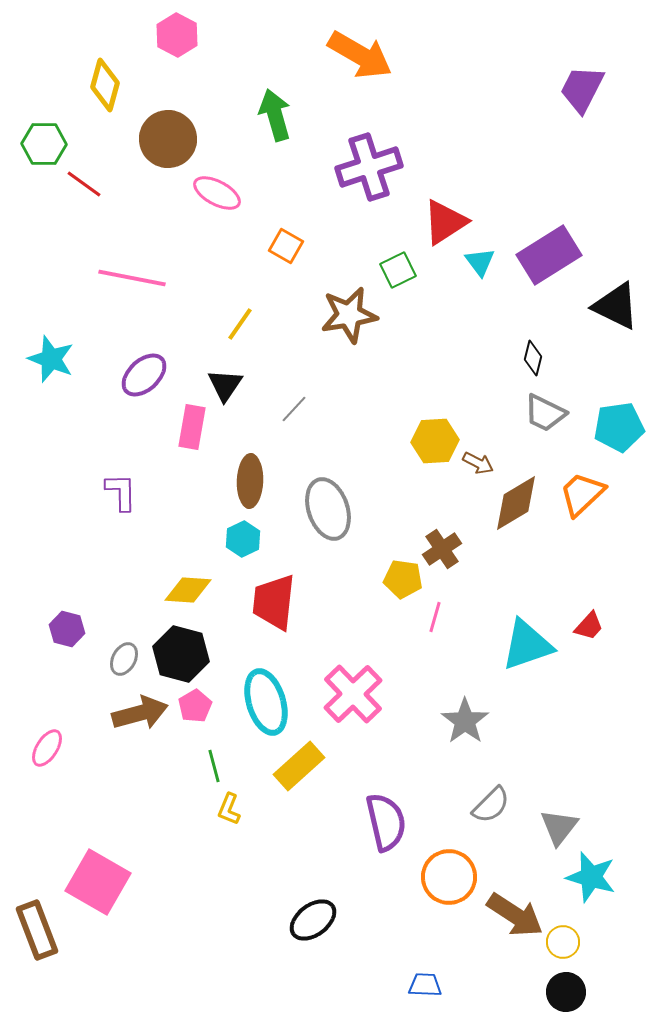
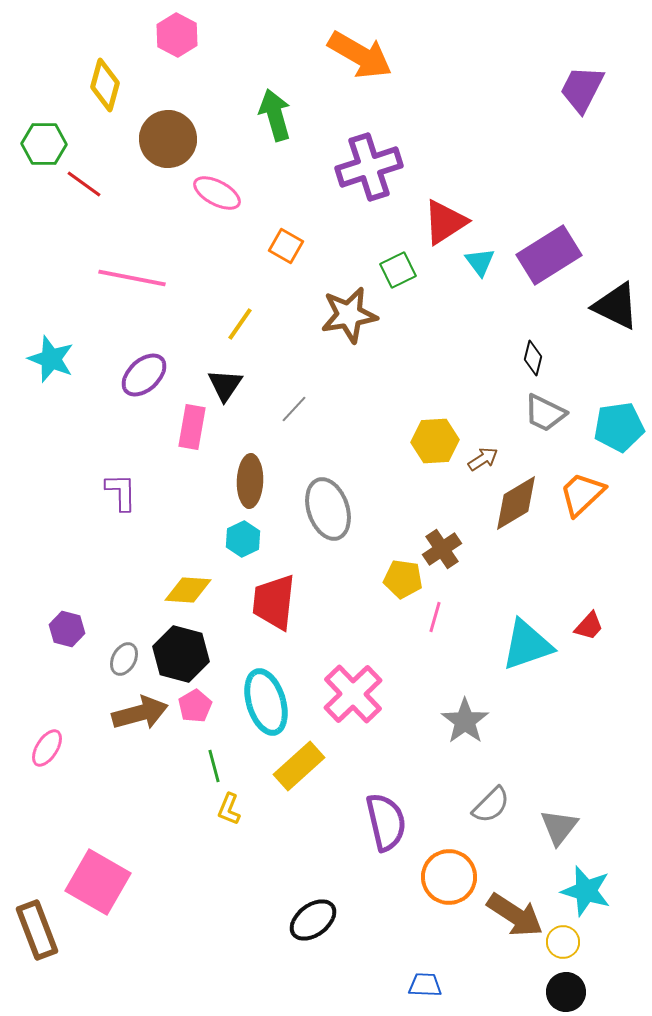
brown arrow at (478, 463): moved 5 px right, 4 px up; rotated 60 degrees counterclockwise
cyan star at (591, 877): moved 5 px left, 14 px down
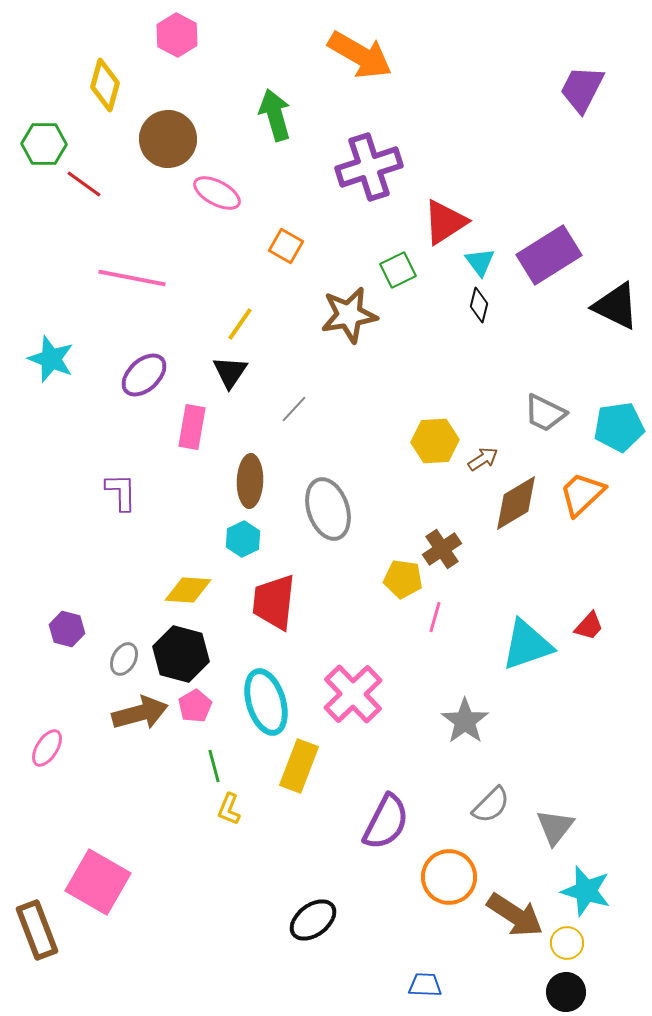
black diamond at (533, 358): moved 54 px left, 53 px up
black triangle at (225, 385): moved 5 px right, 13 px up
yellow rectangle at (299, 766): rotated 27 degrees counterclockwise
purple semicircle at (386, 822): rotated 40 degrees clockwise
gray triangle at (559, 827): moved 4 px left
yellow circle at (563, 942): moved 4 px right, 1 px down
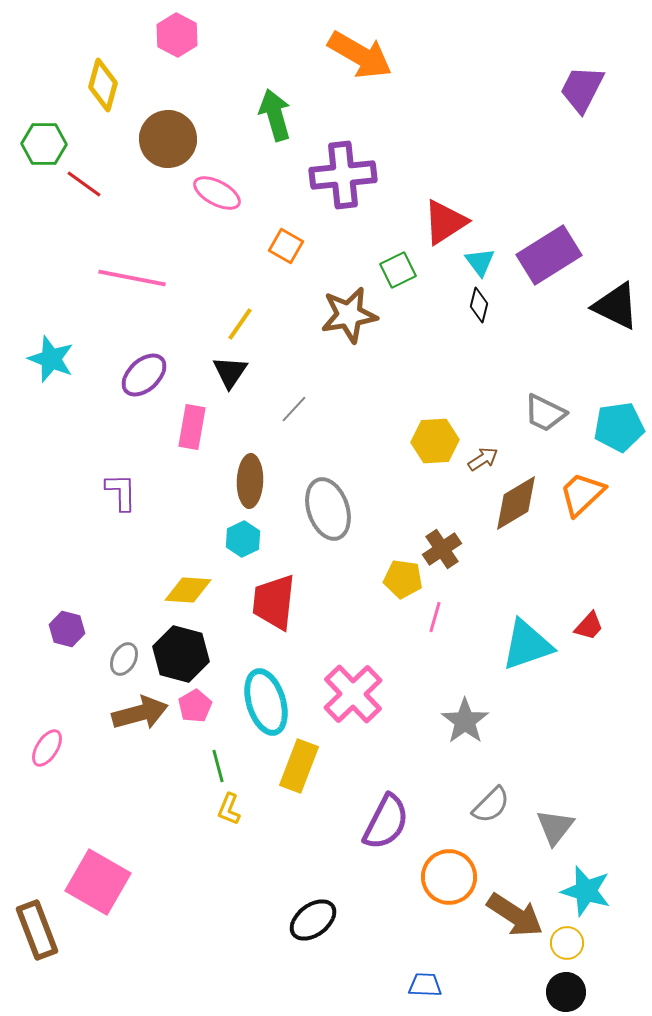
yellow diamond at (105, 85): moved 2 px left
purple cross at (369, 167): moved 26 px left, 8 px down; rotated 12 degrees clockwise
green line at (214, 766): moved 4 px right
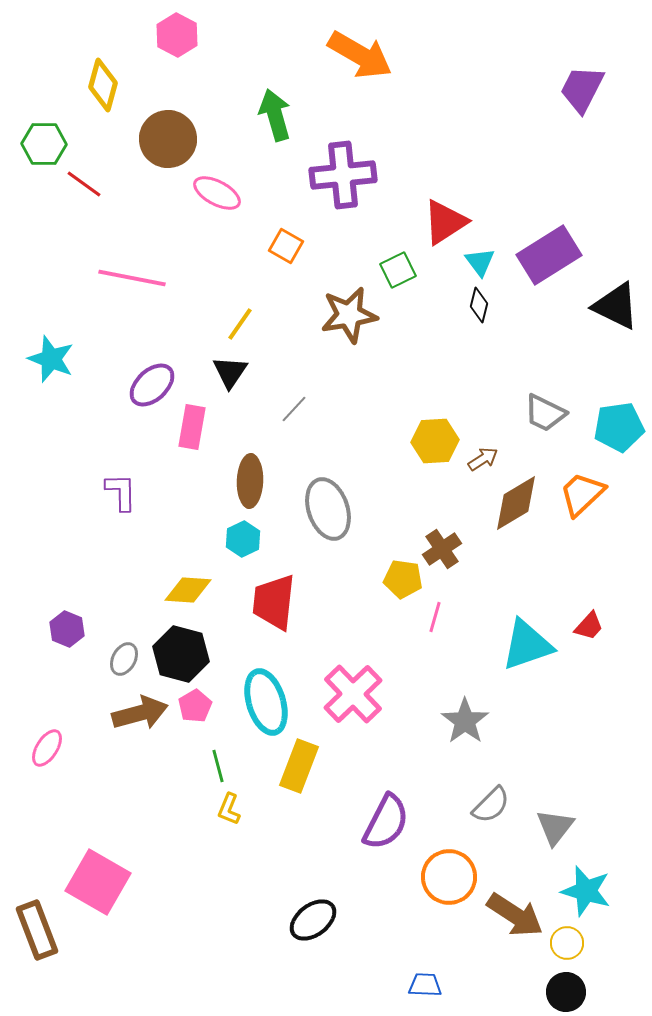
purple ellipse at (144, 375): moved 8 px right, 10 px down
purple hexagon at (67, 629): rotated 8 degrees clockwise
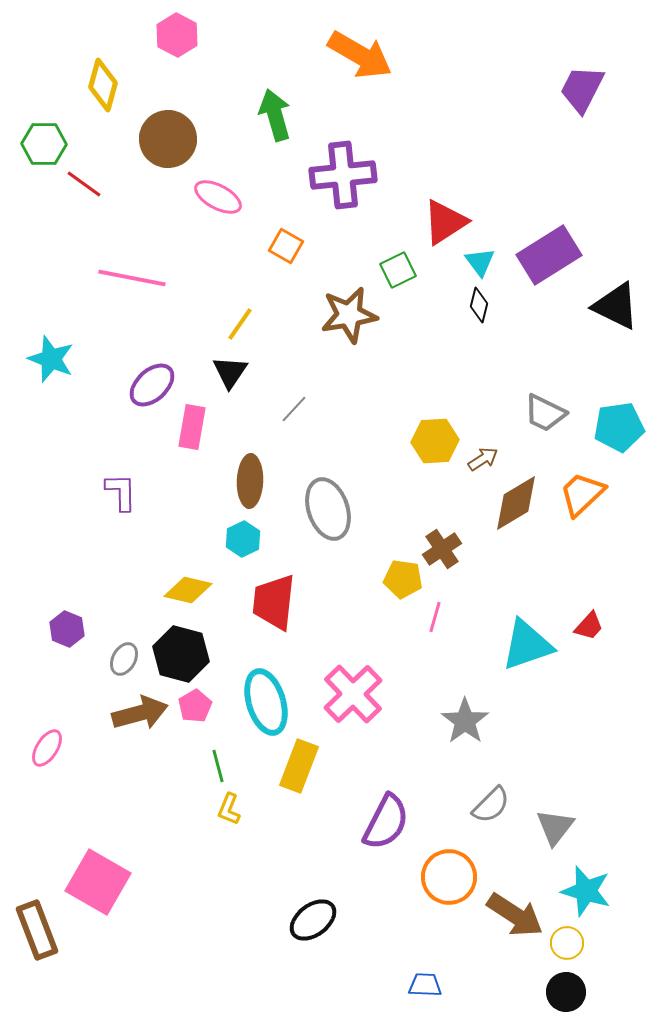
pink ellipse at (217, 193): moved 1 px right, 4 px down
yellow diamond at (188, 590): rotated 9 degrees clockwise
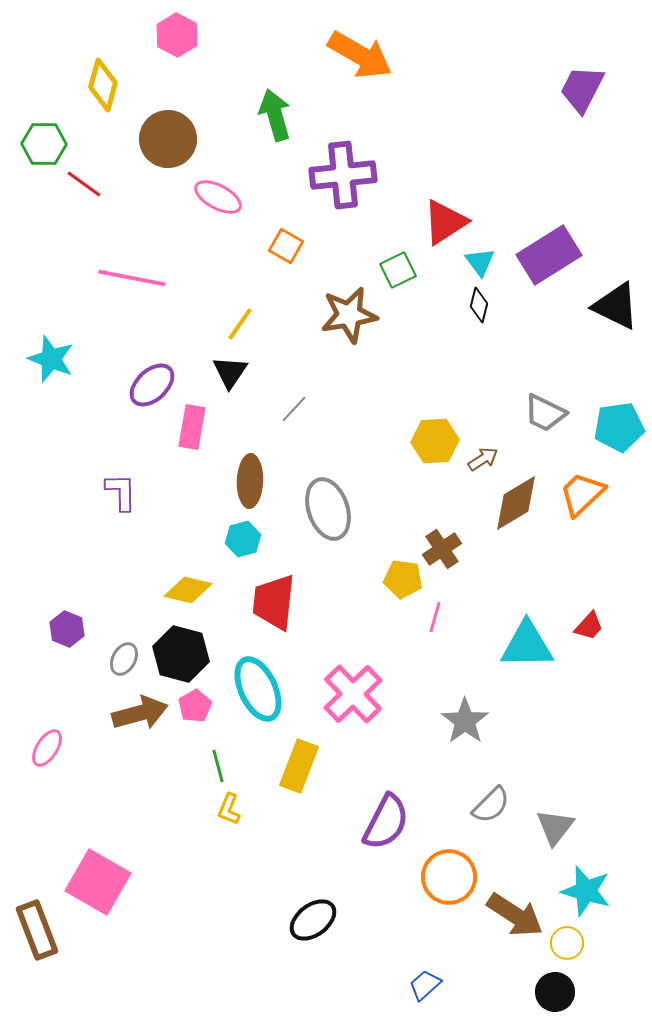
cyan hexagon at (243, 539): rotated 12 degrees clockwise
cyan triangle at (527, 645): rotated 18 degrees clockwise
cyan ellipse at (266, 702): moved 8 px left, 13 px up; rotated 8 degrees counterclockwise
blue trapezoid at (425, 985): rotated 44 degrees counterclockwise
black circle at (566, 992): moved 11 px left
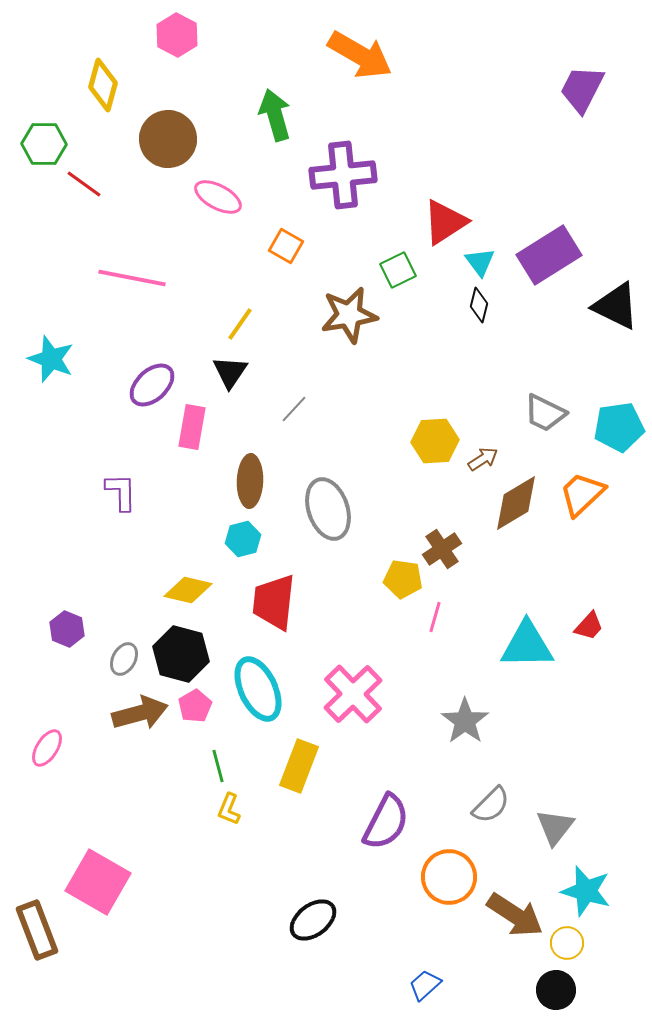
black circle at (555, 992): moved 1 px right, 2 px up
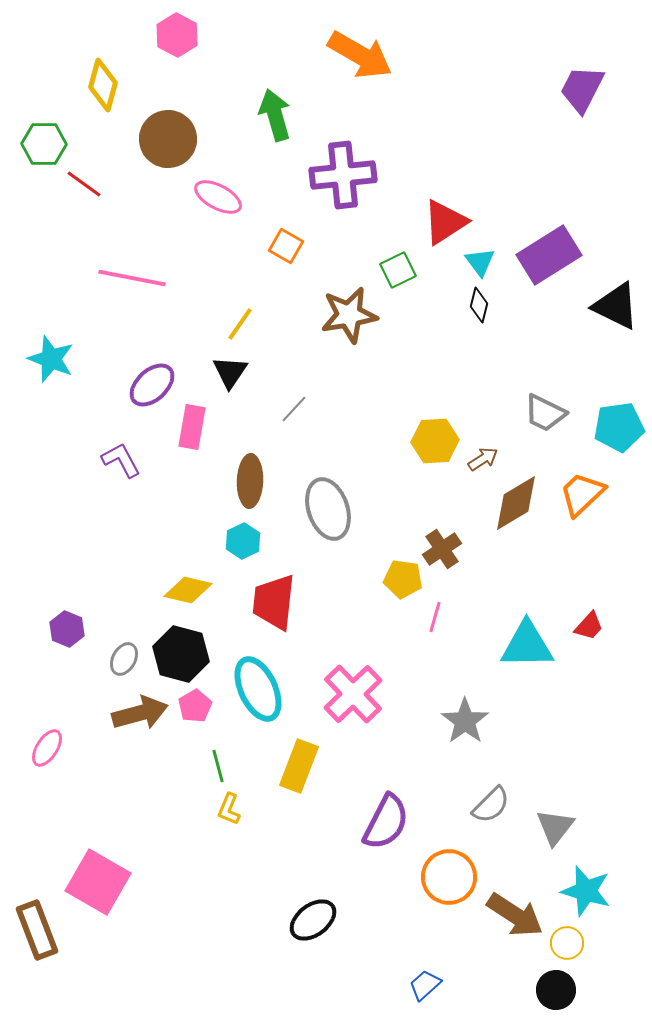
purple L-shape at (121, 492): moved 32 px up; rotated 27 degrees counterclockwise
cyan hexagon at (243, 539): moved 2 px down; rotated 12 degrees counterclockwise
